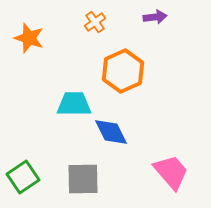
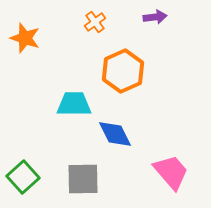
orange star: moved 4 px left
blue diamond: moved 4 px right, 2 px down
green square: rotated 8 degrees counterclockwise
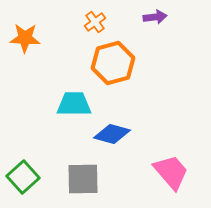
orange star: rotated 16 degrees counterclockwise
orange hexagon: moved 10 px left, 8 px up; rotated 9 degrees clockwise
blue diamond: moved 3 px left; rotated 48 degrees counterclockwise
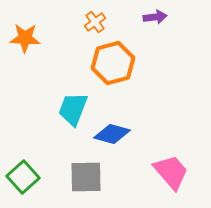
cyan trapezoid: moved 1 px left, 5 px down; rotated 69 degrees counterclockwise
gray square: moved 3 px right, 2 px up
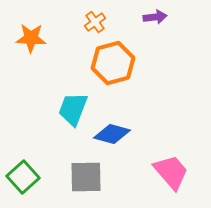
orange star: moved 6 px right
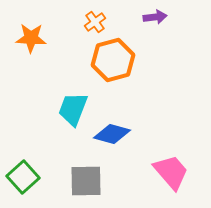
orange hexagon: moved 3 px up
gray square: moved 4 px down
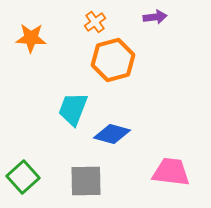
pink trapezoid: rotated 42 degrees counterclockwise
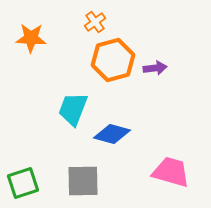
purple arrow: moved 51 px down
pink trapezoid: rotated 9 degrees clockwise
green square: moved 6 px down; rotated 24 degrees clockwise
gray square: moved 3 px left
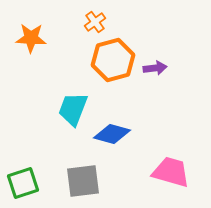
gray square: rotated 6 degrees counterclockwise
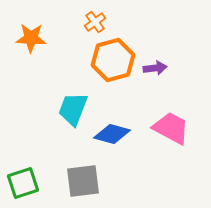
pink trapezoid: moved 44 px up; rotated 12 degrees clockwise
